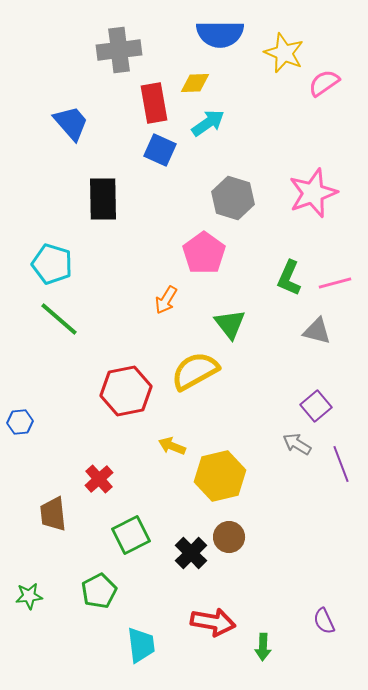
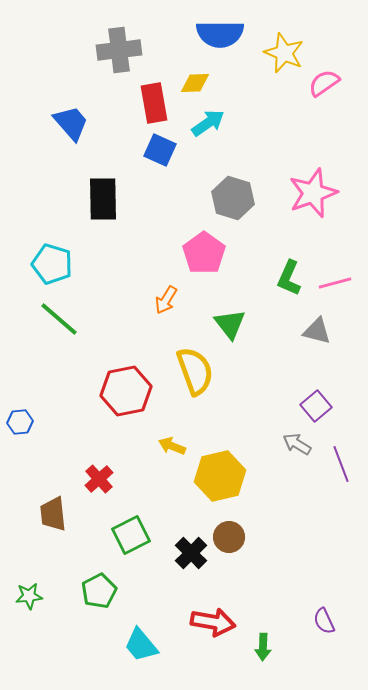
yellow semicircle: rotated 99 degrees clockwise
cyan trapezoid: rotated 147 degrees clockwise
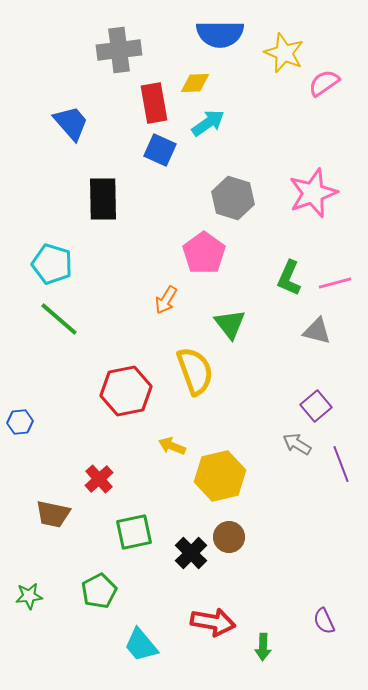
brown trapezoid: rotated 72 degrees counterclockwise
green square: moved 3 px right, 3 px up; rotated 15 degrees clockwise
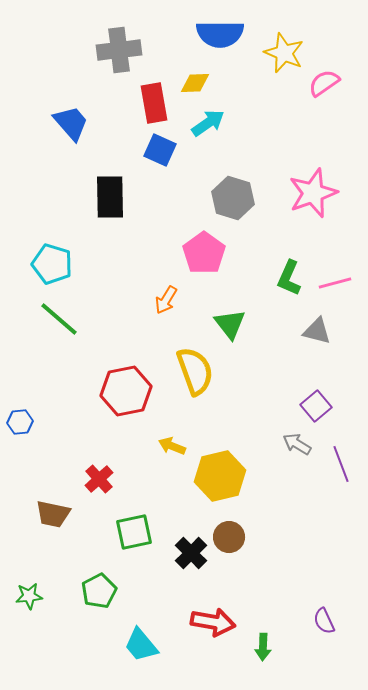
black rectangle: moved 7 px right, 2 px up
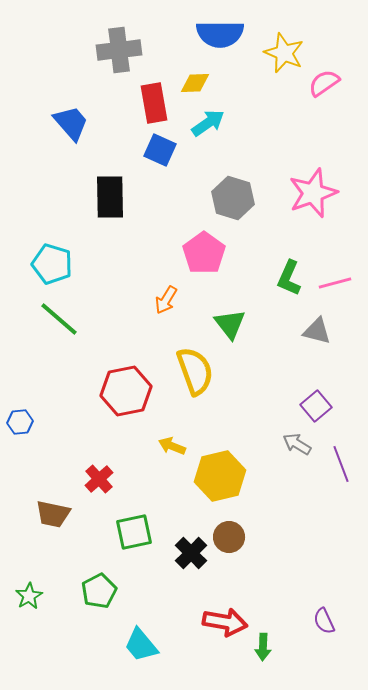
green star: rotated 24 degrees counterclockwise
red arrow: moved 12 px right
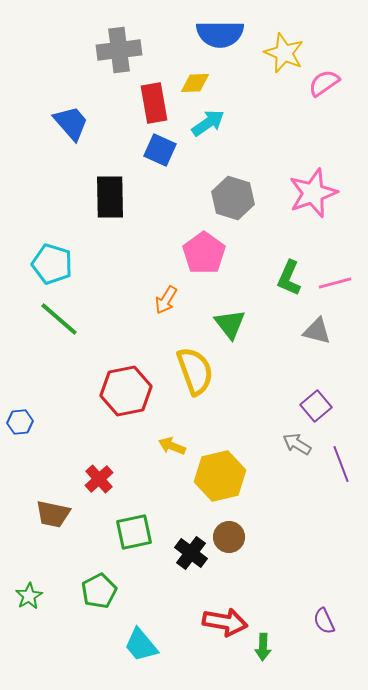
black cross: rotated 8 degrees counterclockwise
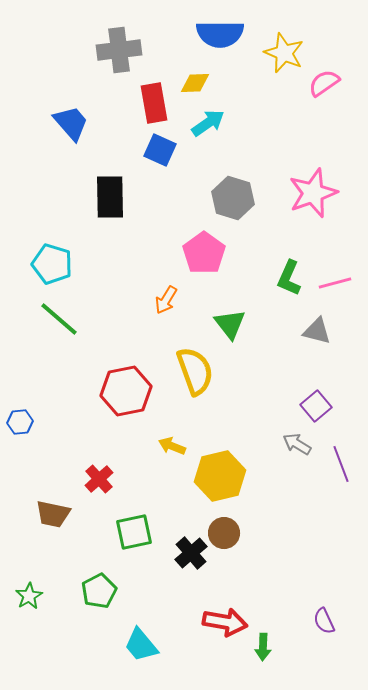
brown circle: moved 5 px left, 4 px up
black cross: rotated 12 degrees clockwise
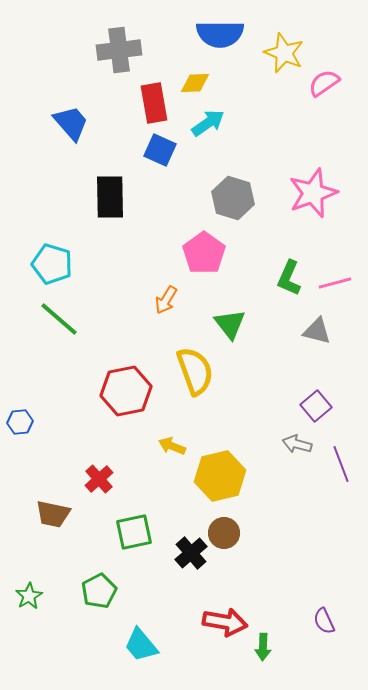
gray arrow: rotated 16 degrees counterclockwise
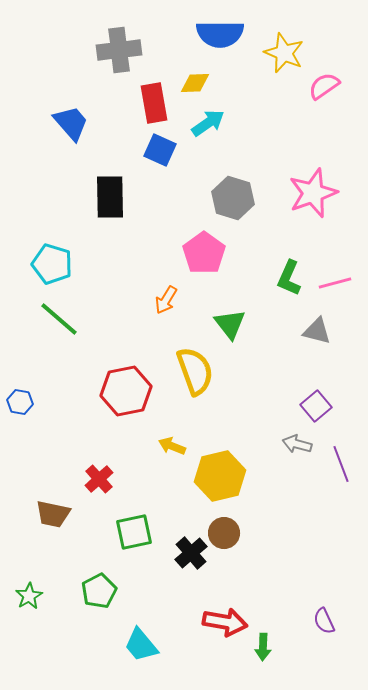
pink semicircle: moved 3 px down
blue hexagon: moved 20 px up; rotated 15 degrees clockwise
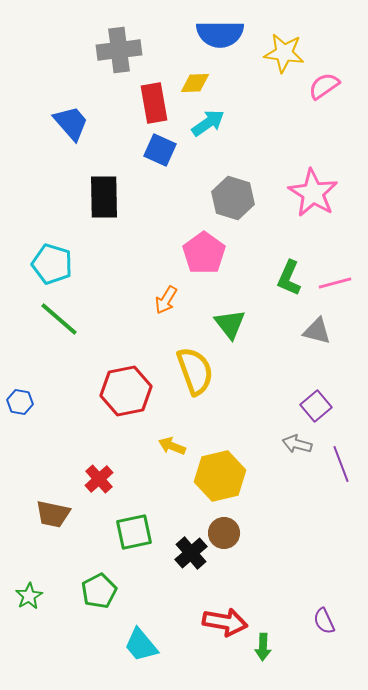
yellow star: rotated 15 degrees counterclockwise
pink star: rotated 21 degrees counterclockwise
black rectangle: moved 6 px left
